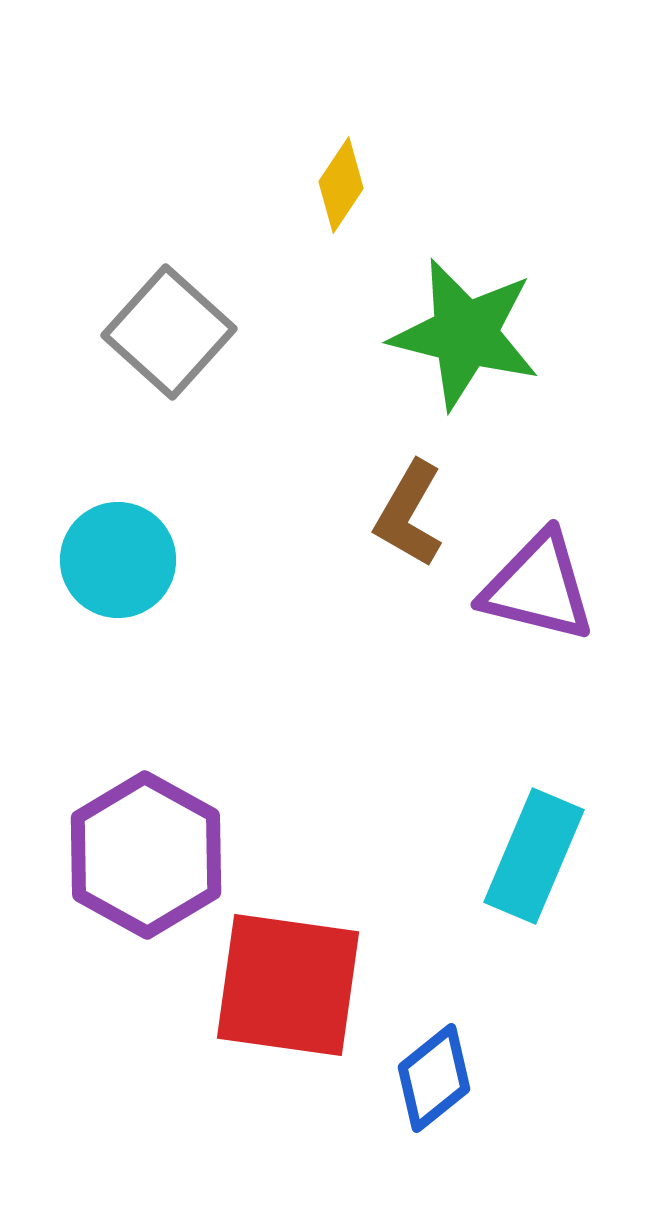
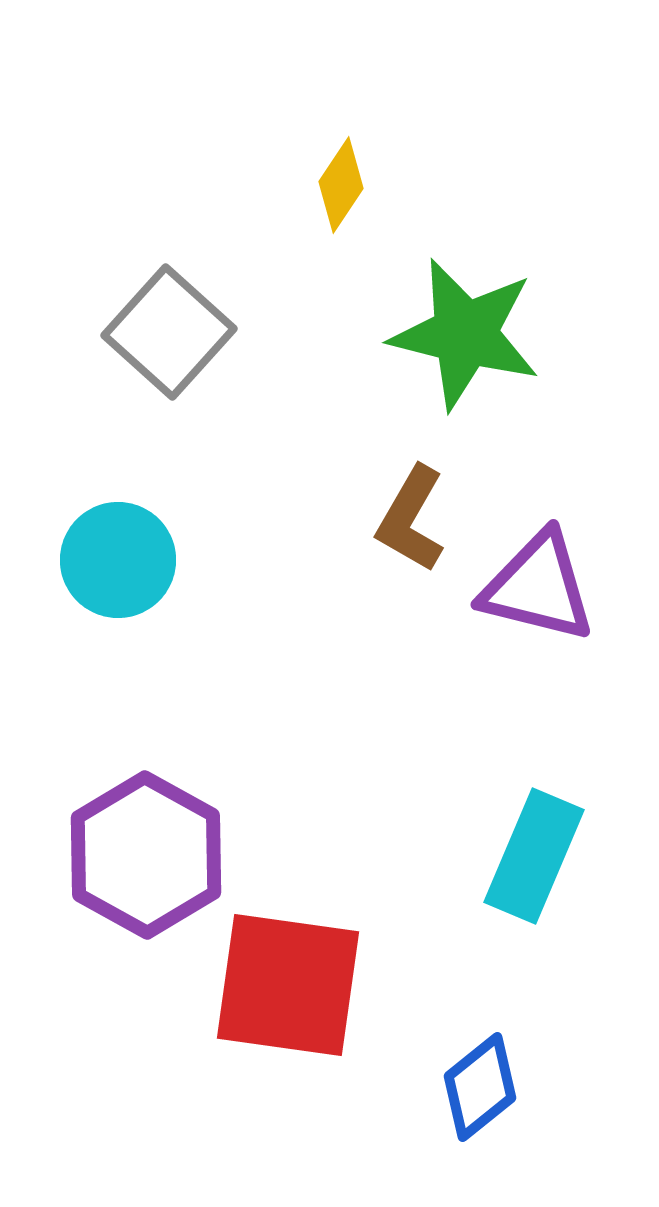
brown L-shape: moved 2 px right, 5 px down
blue diamond: moved 46 px right, 9 px down
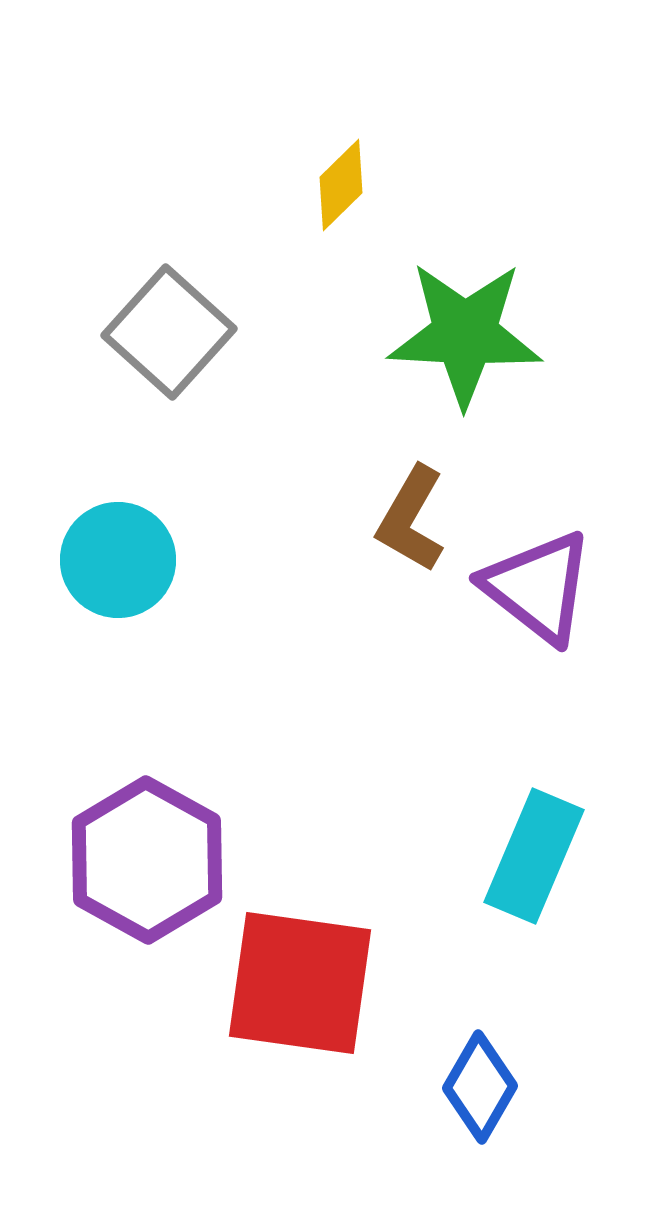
yellow diamond: rotated 12 degrees clockwise
green star: rotated 11 degrees counterclockwise
purple triangle: rotated 24 degrees clockwise
purple hexagon: moved 1 px right, 5 px down
red square: moved 12 px right, 2 px up
blue diamond: rotated 21 degrees counterclockwise
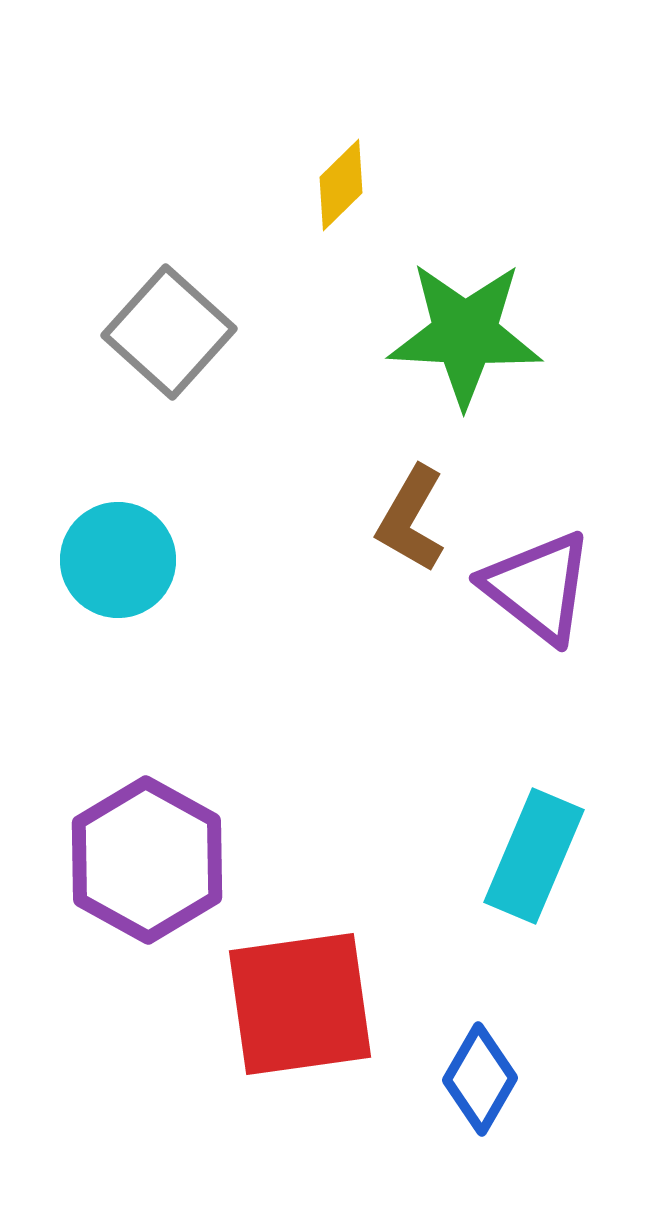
red square: moved 21 px down; rotated 16 degrees counterclockwise
blue diamond: moved 8 px up
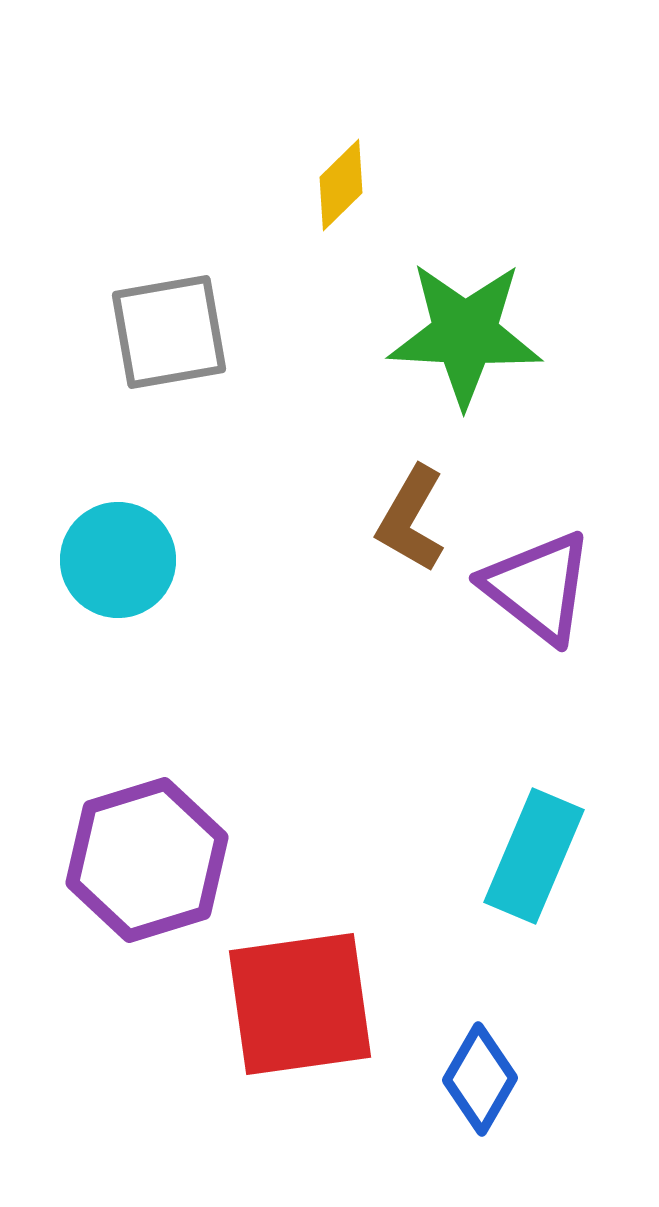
gray square: rotated 38 degrees clockwise
purple hexagon: rotated 14 degrees clockwise
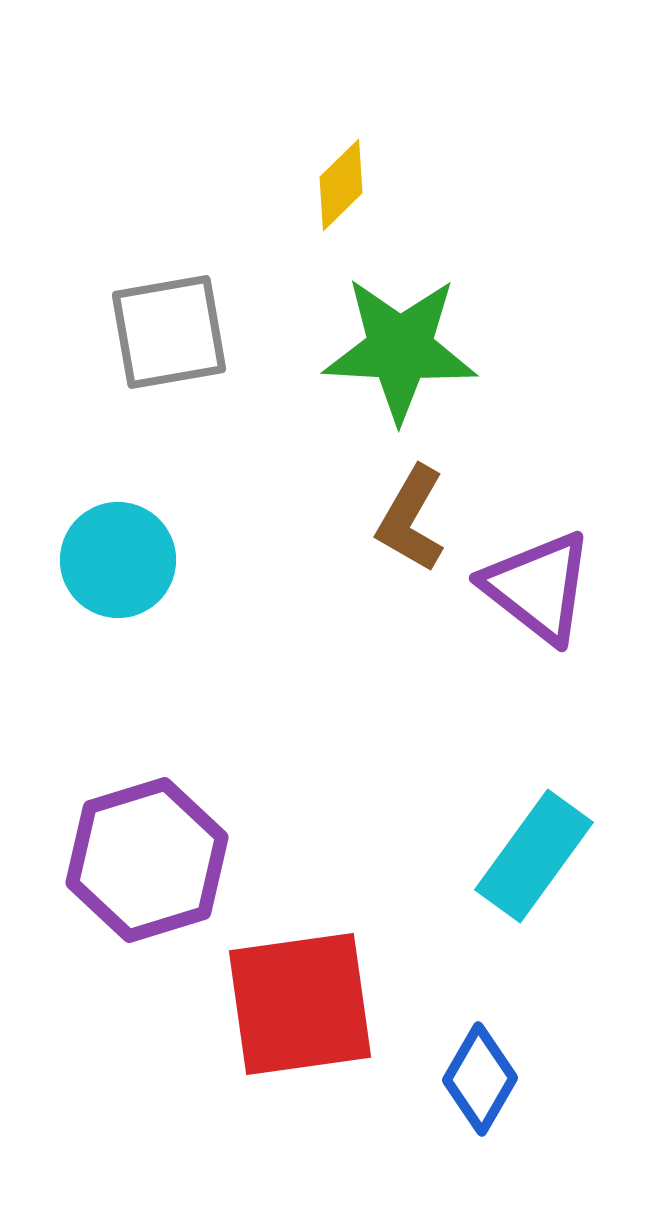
green star: moved 65 px left, 15 px down
cyan rectangle: rotated 13 degrees clockwise
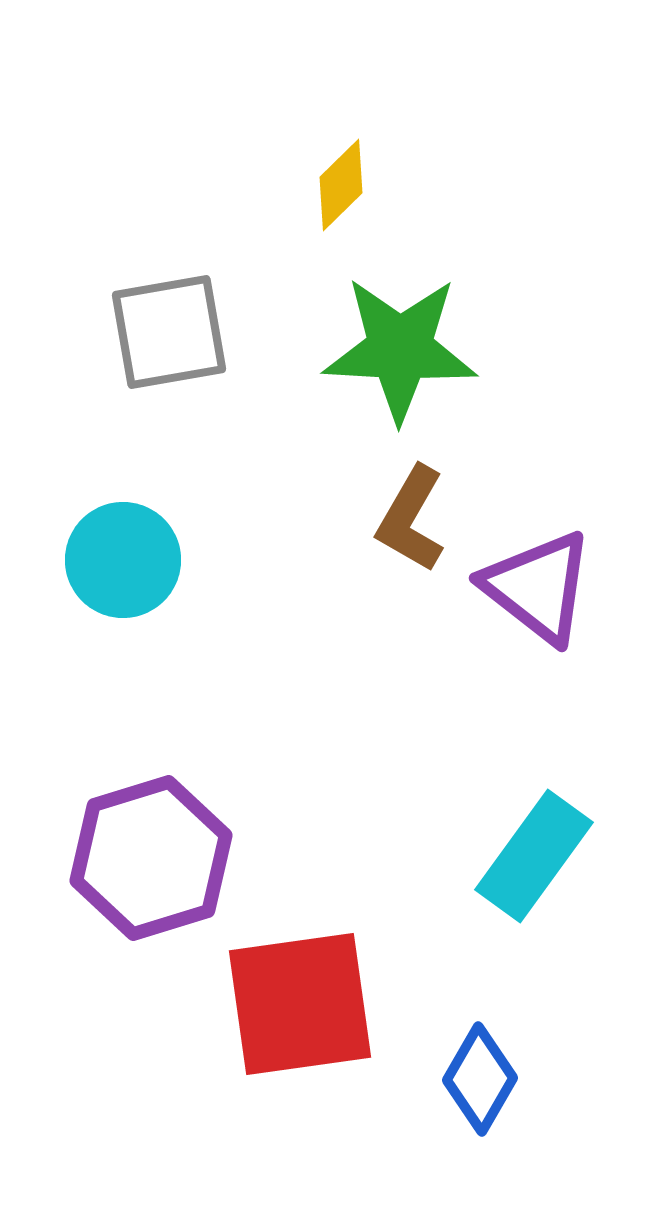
cyan circle: moved 5 px right
purple hexagon: moved 4 px right, 2 px up
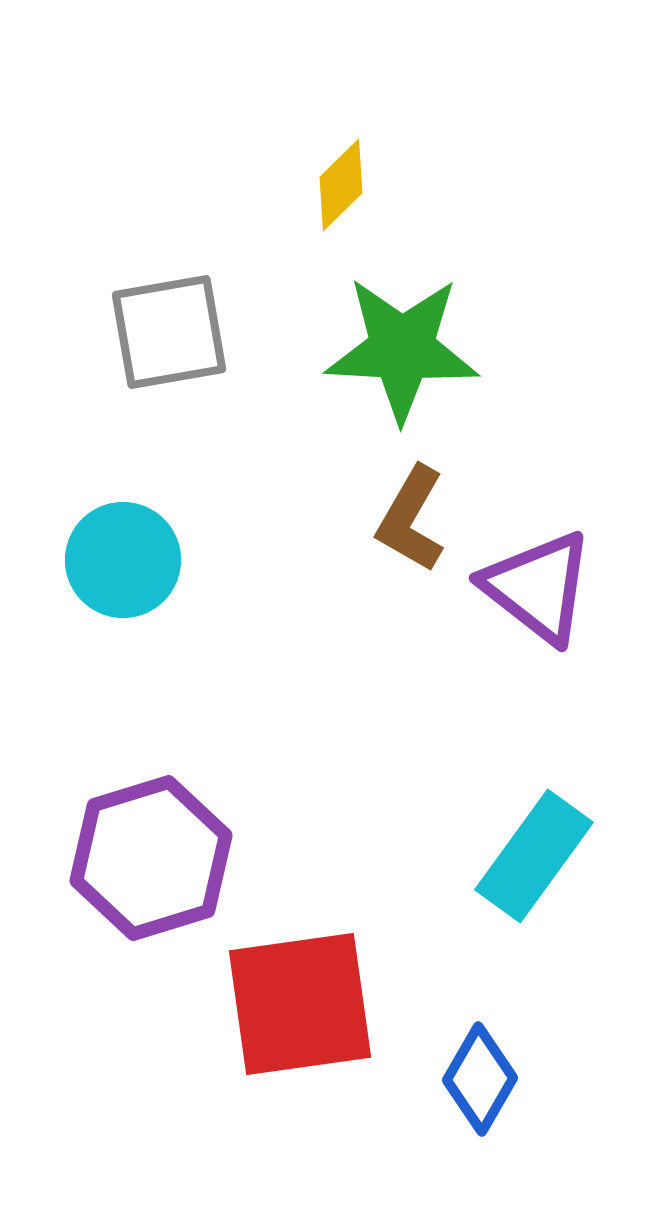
green star: moved 2 px right
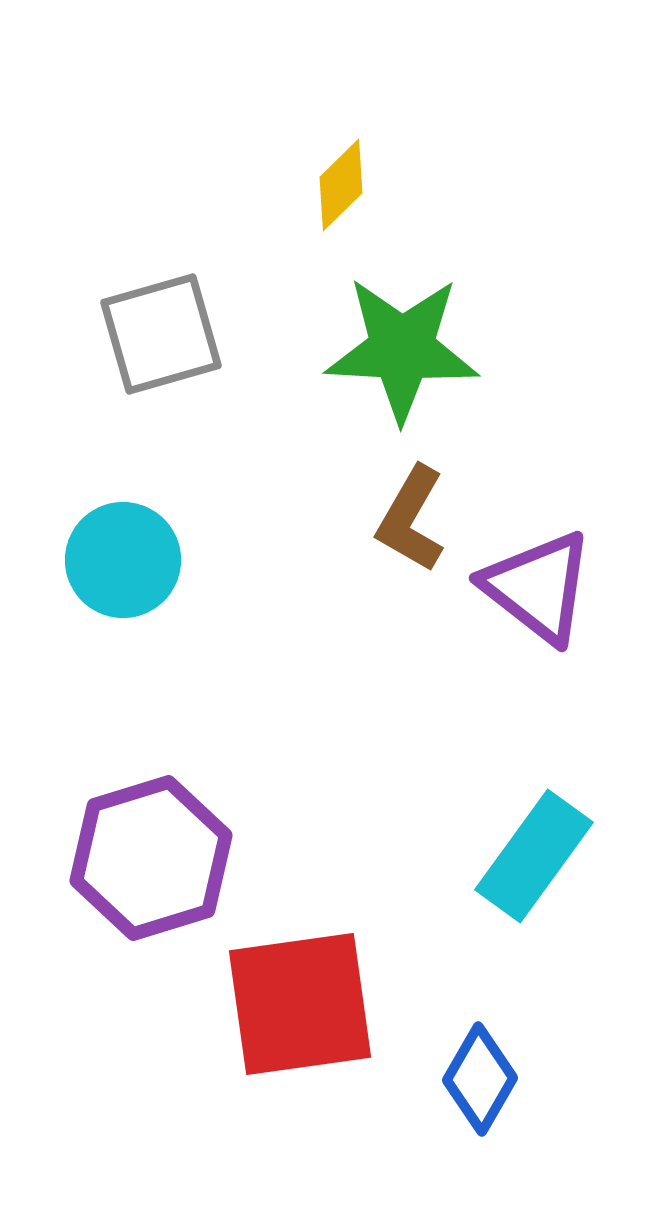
gray square: moved 8 px left, 2 px down; rotated 6 degrees counterclockwise
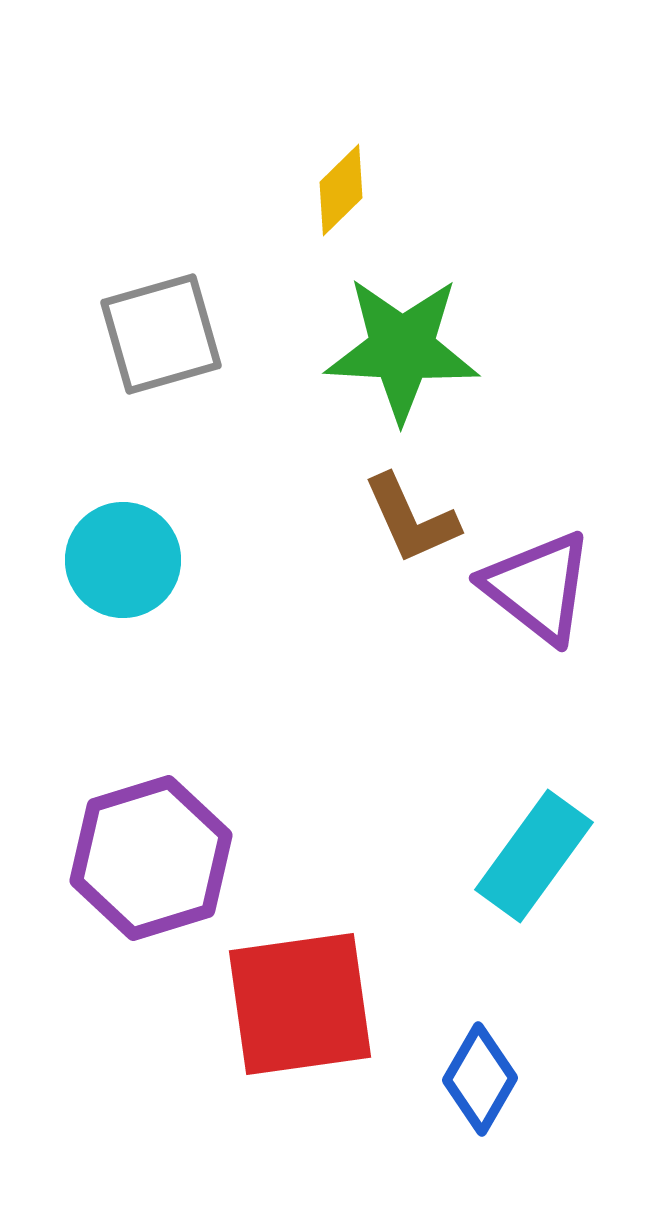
yellow diamond: moved 5 px down
brown L-shape: rotated 54 degrees counterclockwise
